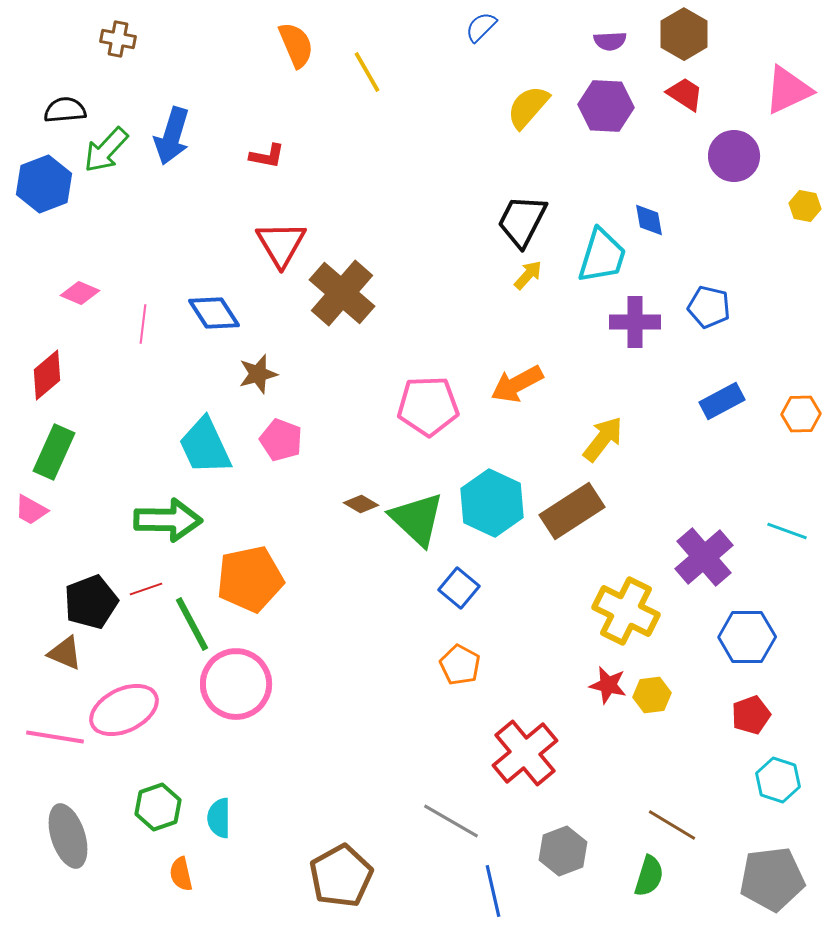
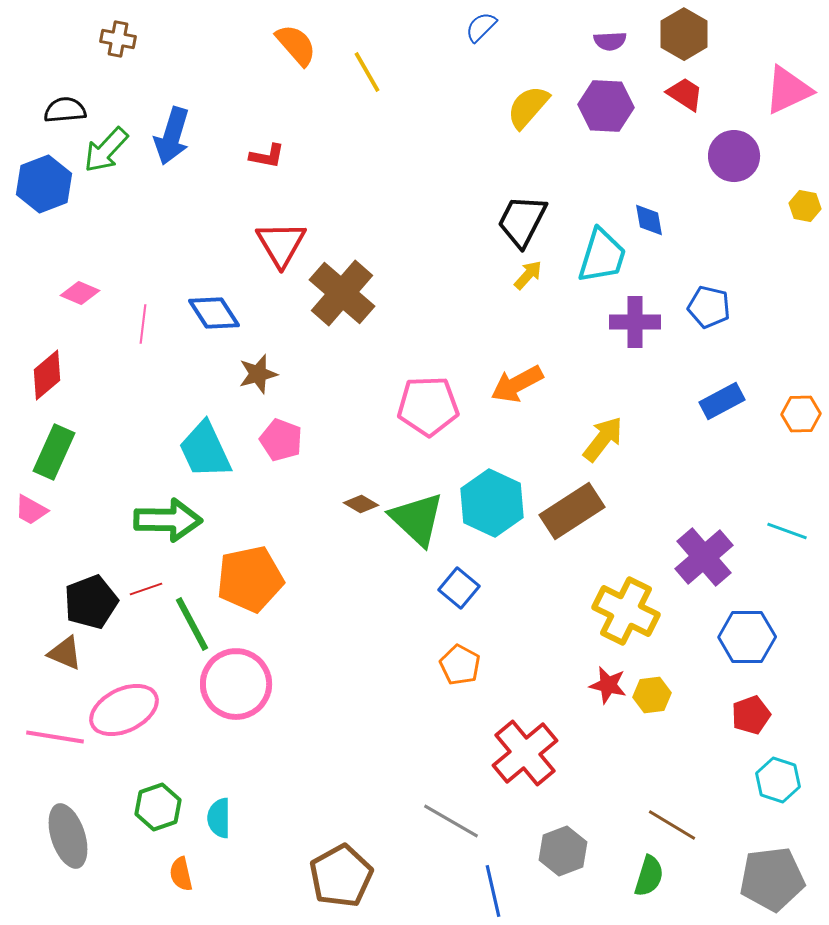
orange semicircle at (296, 45): rotated 18 degrees counterclockwise
cyan trapezoid at (205, 446): moved 4 px down
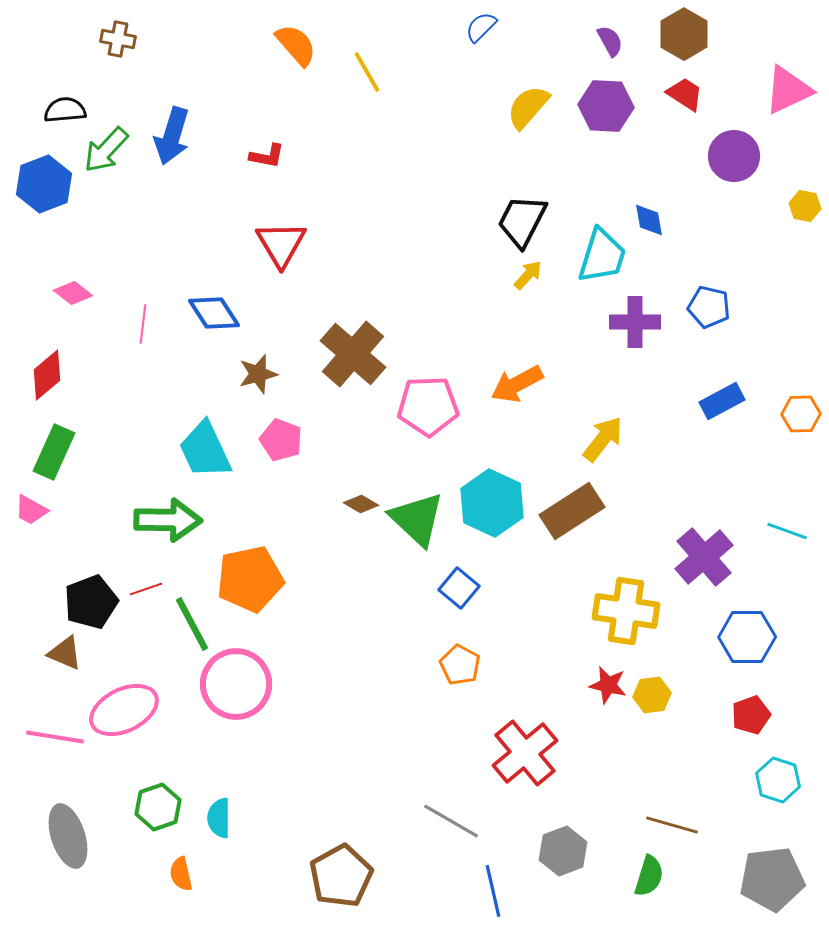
purple semicircle at (610, 41): rotated 116 degrees counterclockwise
pink diamond at (80, 293): moved 7 px left; rotated 15 degrees clockwise
brown cross at (342, 293): moved 11 px right, 61 px down
yellow cross at (626, 611): rotated 18 degrees counterclockwise
brown line at (672, 825): rotated 15 degrees counterclockwise
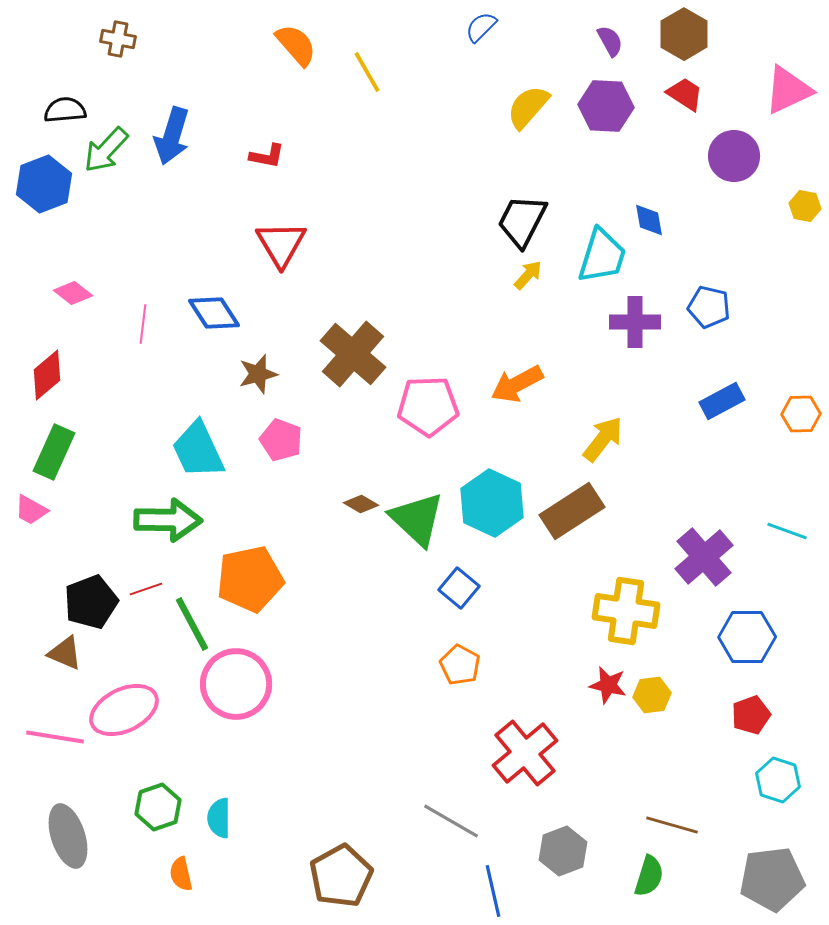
cyan trapezoid at (205, 450): moved 7 px left
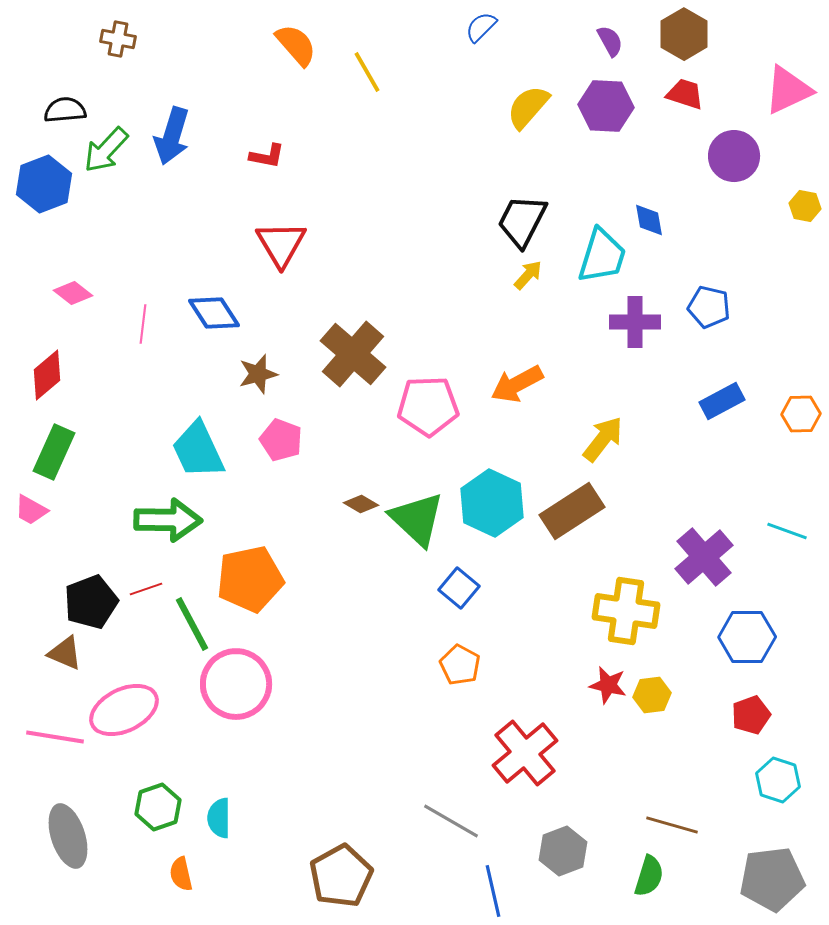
red trapezoid at (685, 94): rotated 15 degrees counterclockwise
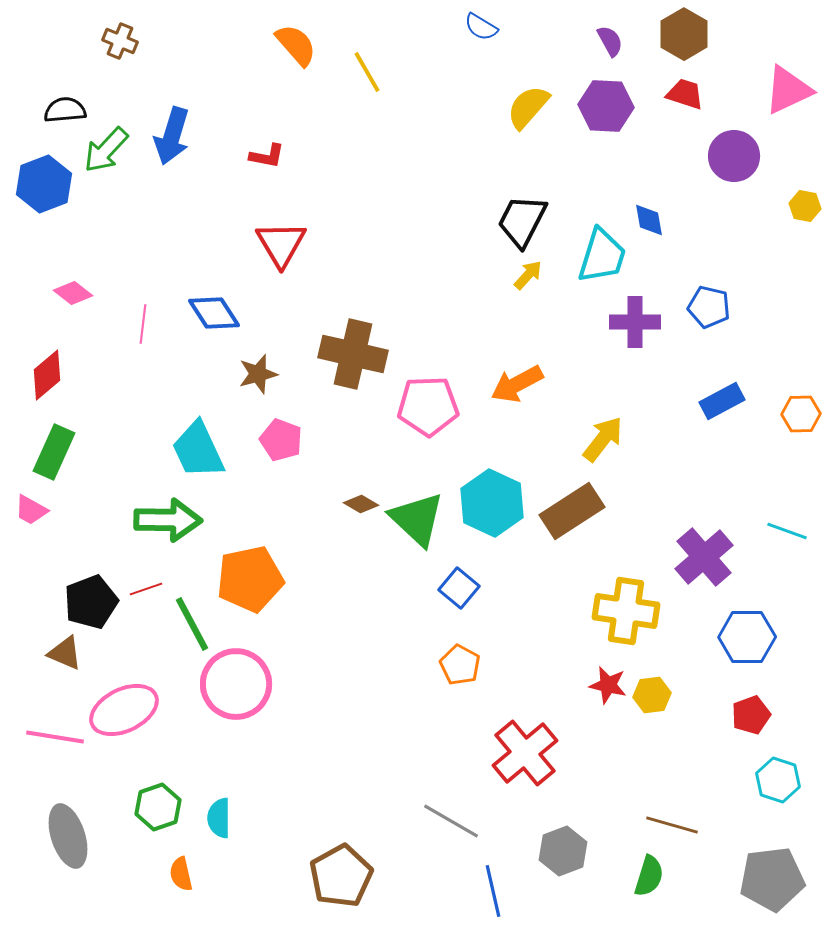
blue semicircle at (481, 27): rotated 104 degrees counterclockwise
brown cross at (118, 39): moved 2 px right, 2 px down; rotated 12 degrees clockwise
brown cross at (353, 354): rotated 28 degrees counterclockwise
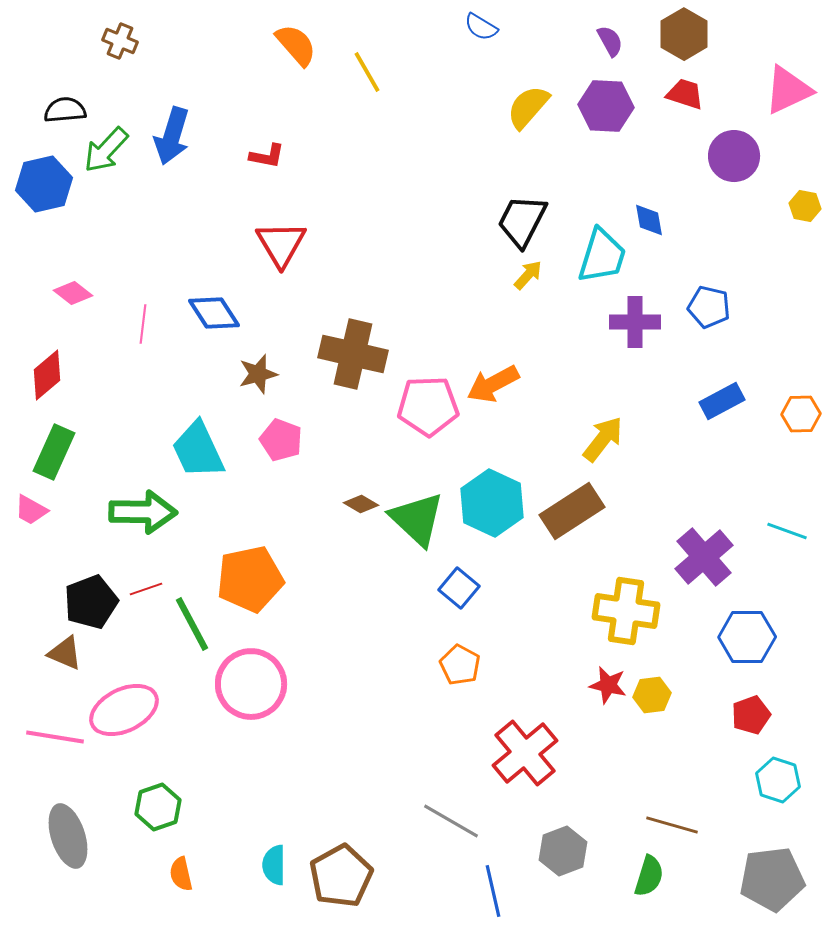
blue hexagon at (44, 184): rotated 8 degrees clockwise
orange arrow at (517, 384): moved 24 px left
green arrow at (168, 520): moved 25 px left, 8 px up
pink circle at (236, 684): moved 15 px right
cyan semicircle at (219, 818): moved 55 px right, 47 px down
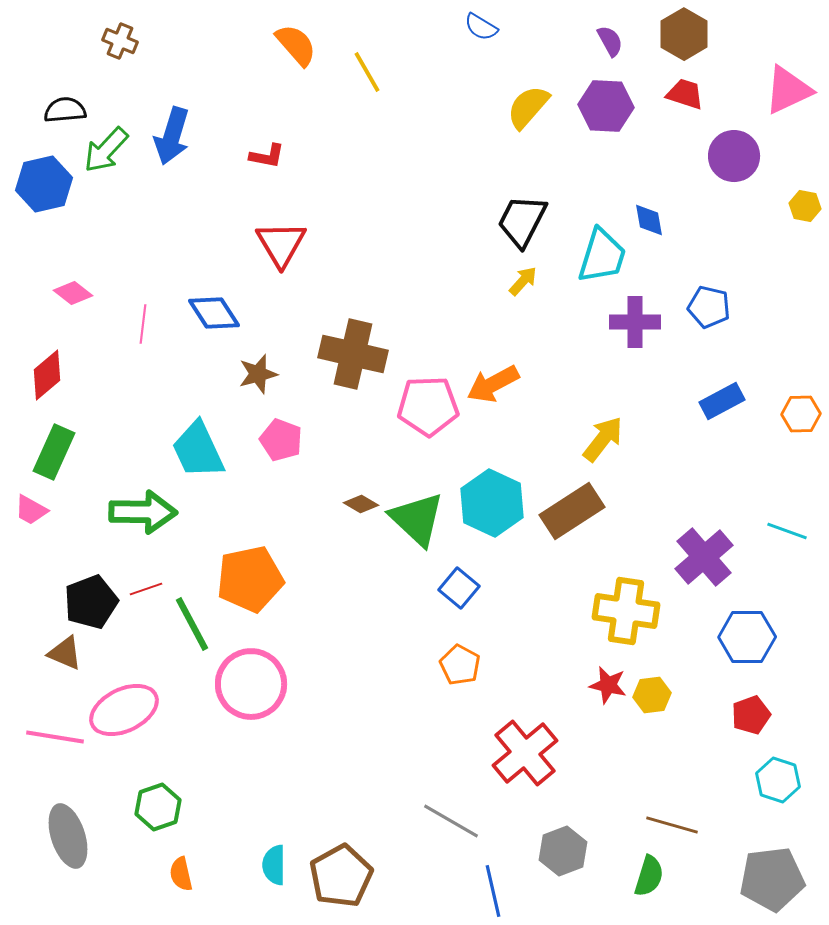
yellow arrow at (528, 275): moved 5 px left, 6 px down
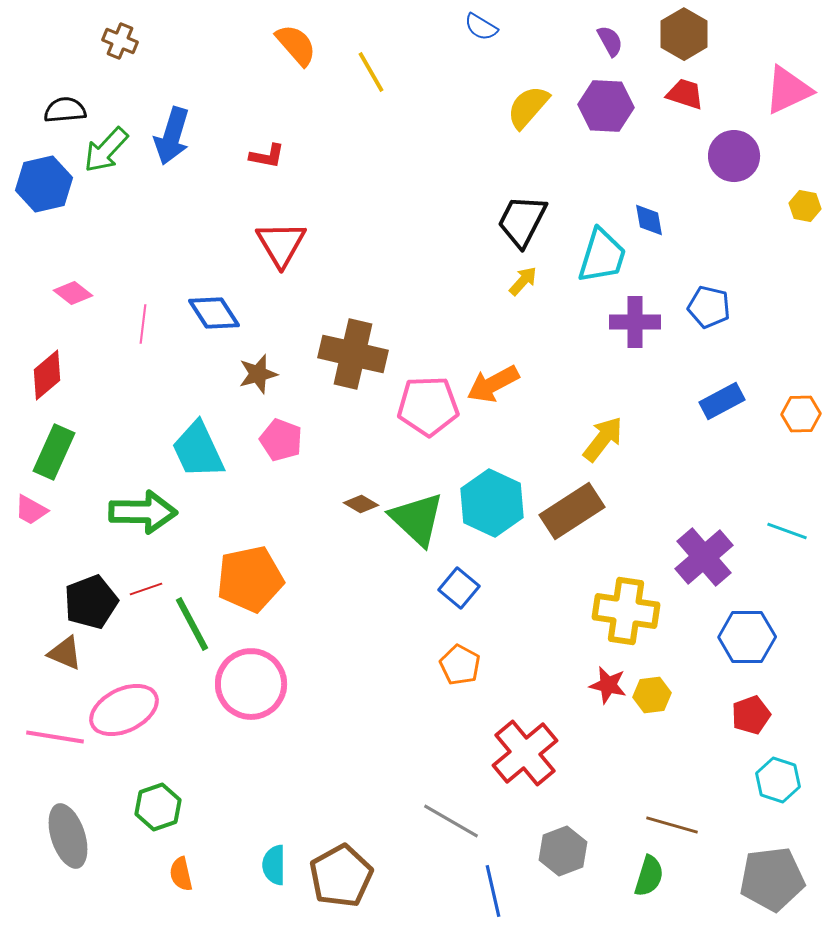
yellow line at (367, 72): moved 4 px right
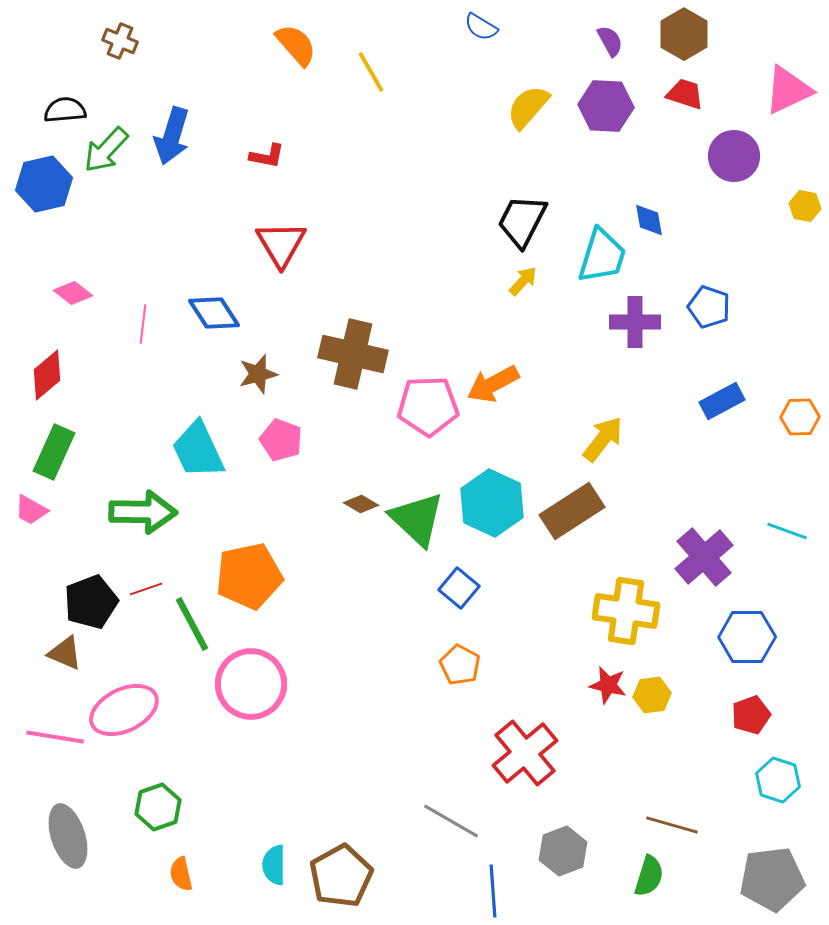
blue pentagon at (709, 307): rotated 6 degrees clockwise
orange hexagon at (801, 414): moved 1 px left, 3 px down
orange pentagon at (250, 579): moved 1 px left, 3 px up
blue line at (493, 891): rotated 9 degrees clockwise
